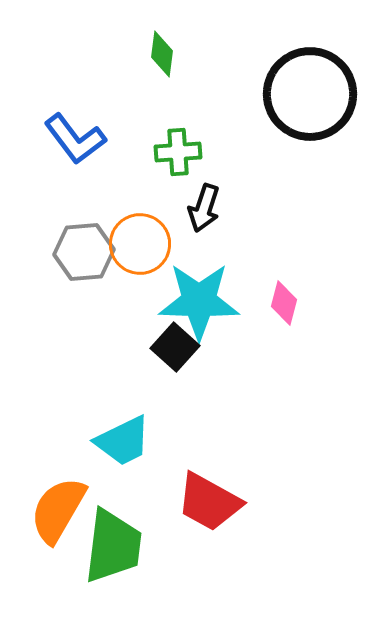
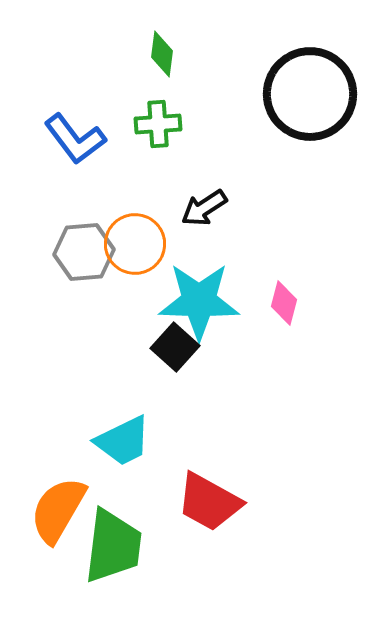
green cross: moved 20 px left, 28 px up
black arrow: rotated 39 degrees clockwise
orange circle: moved 5 px left
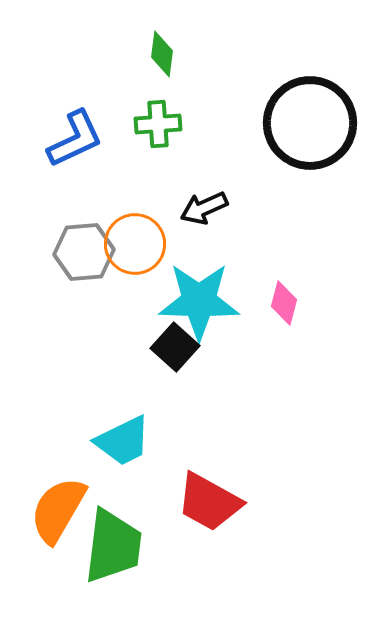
black circle: moved 29 px down
blue L-shape: rotated 78 degrees counterclockwise
black arrow: rotated 9 degrees clockwise
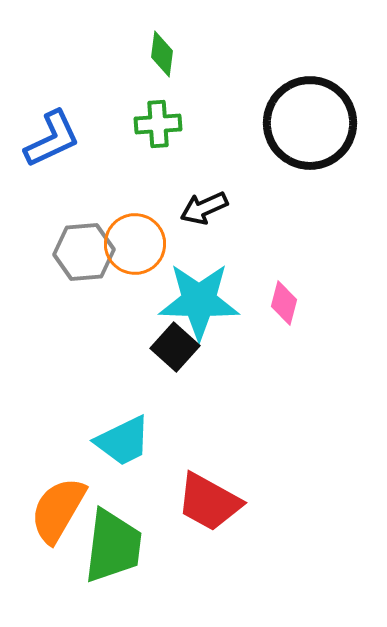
blue L-shape: moved 23 px left
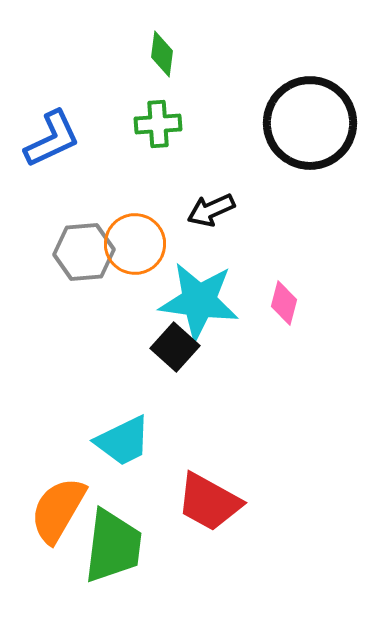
black arrow: moved 7 px right, 2 px down
cyan star: rotated 6 degrees clockwise
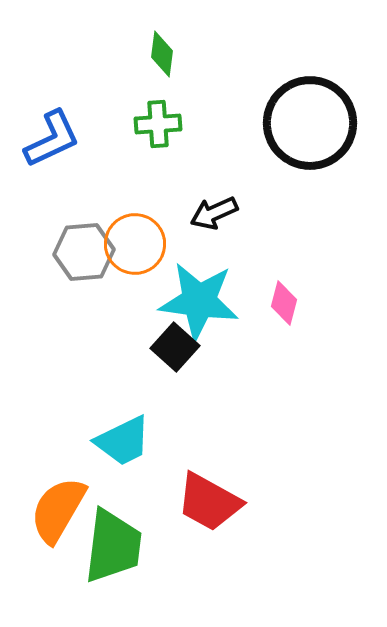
black arrow: moved 3 px right, 3 px down
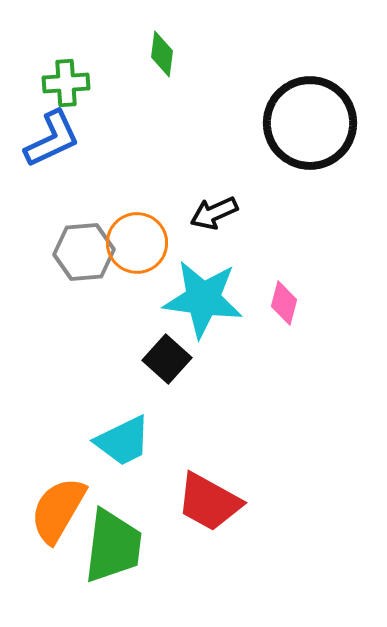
green cross: moved 92 px left, 41 px up
orange circle: moved 2 px right, 1 px up
cyan star: moved 4 px right, 2 px up
black square: moved 8 px left, 12 px down
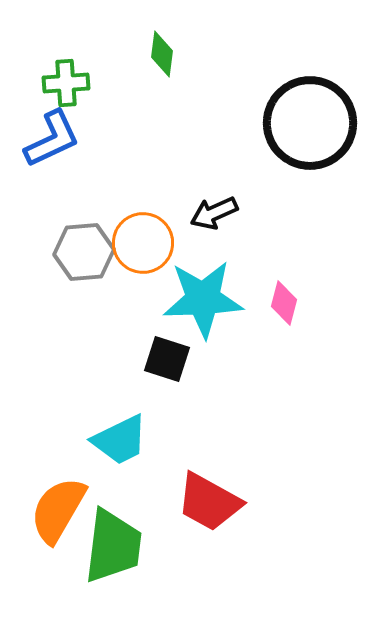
orange circle: moved 6 px right
cyan star: rotated 10 degrees counterclockwise
black square: rotated 24 degrees counterclockwise
cyan trapezoid: moved 3 px left, 1 px up
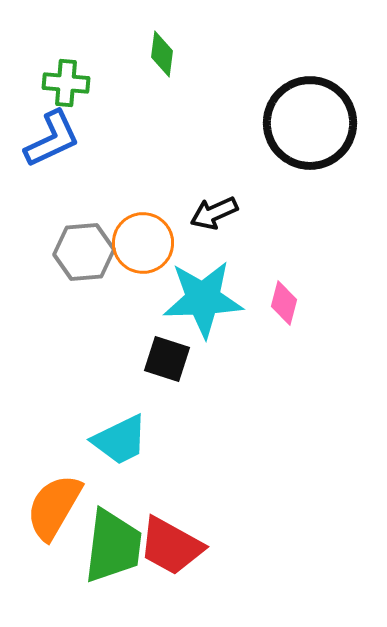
green cross: rotated 9 degrees clockwise
red trapezoid: moved 38 px left, 44 px down
orange semicircle: moved 4 px left, 3 px up
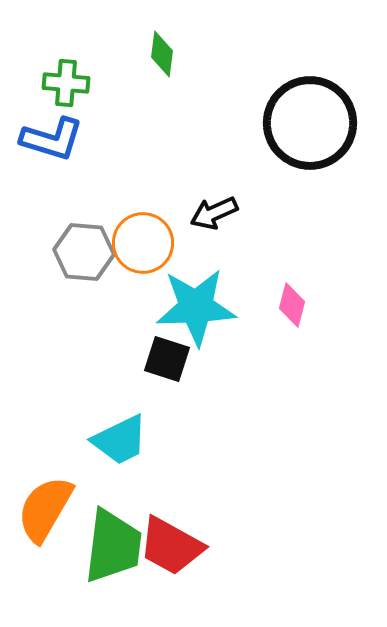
blue L-shape: rotated 42 degrees clockwise
gray hexagon: rotated 10 degrees clockwise
cyan star: moved 7 px left, 8 px down
pink diamond: moved 8 px right, 2 px down
orange semicircle: moved 9 px left, 2 px down
